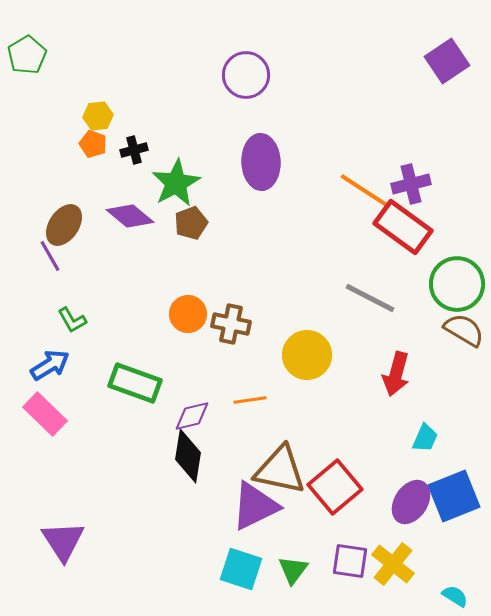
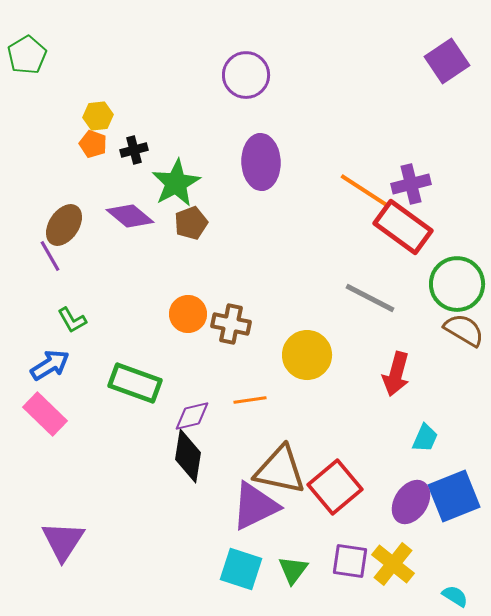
purple triangle at (63, 541): rotated 6 degrees clockwise
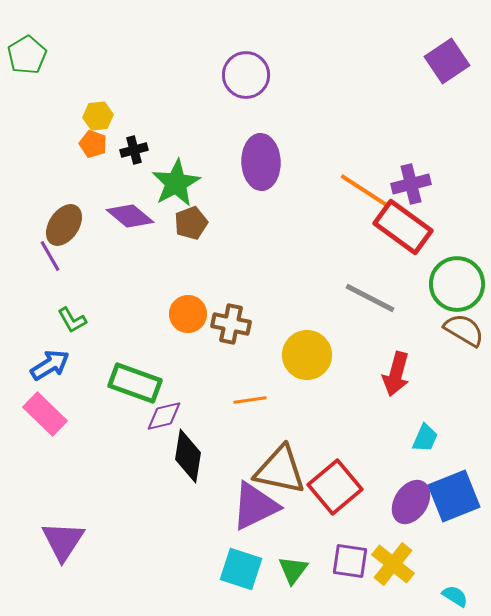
purple diamond at (192, 416): moved 28 px left
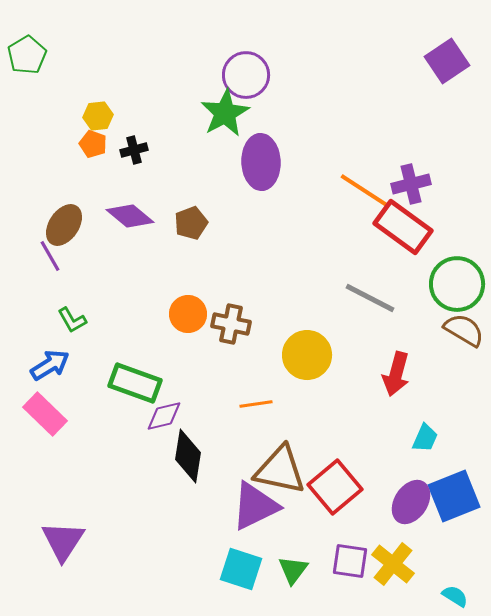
green star at (176, 183): moved 49 px right, 70 px up
orange line at (250, 400): moved 6 px right, 4 px down
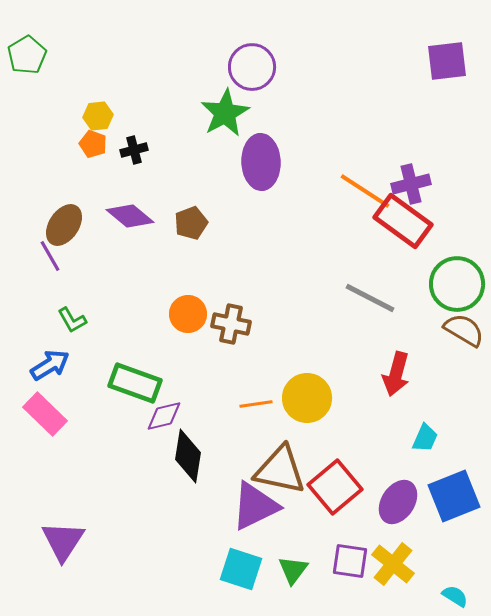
purple square at (447, 61): rotated 27 degrees clockwise
purple circle at (246, 75): moved 6 px right, 8 px up
red rectangle at (403, 227): moved 6 px up
yellow circle at (307, 355): moved 43 px down
purple ellipse at (411, 502): moved 13 px left
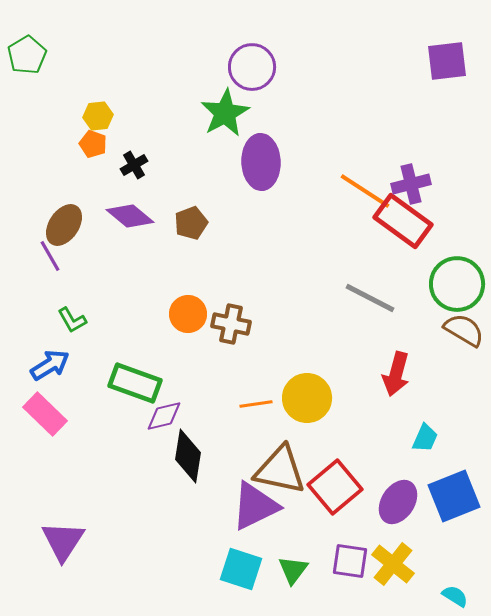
black cross at (134, 150): moved 15 px down; rotated 16 degrees counterclockwise
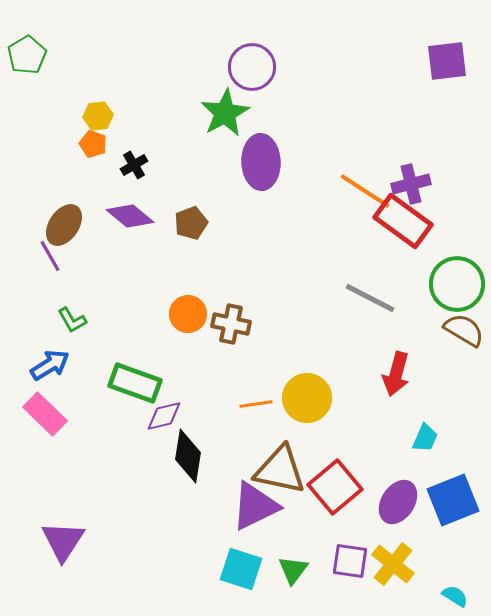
blue square at (454, 496): moved 1 px left, 4 px down
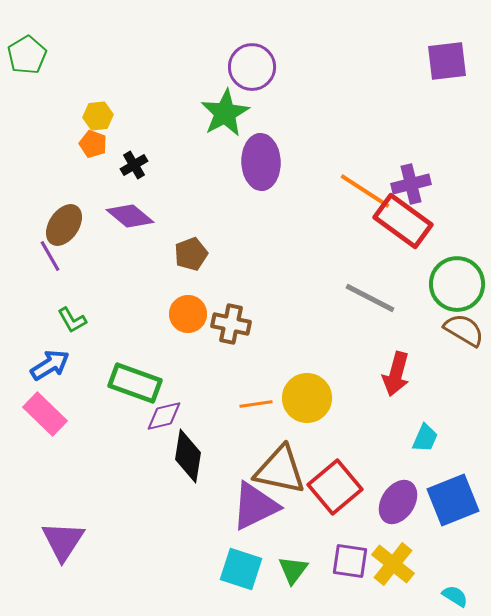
brown pentagon at (191, 223): moved 31 px down
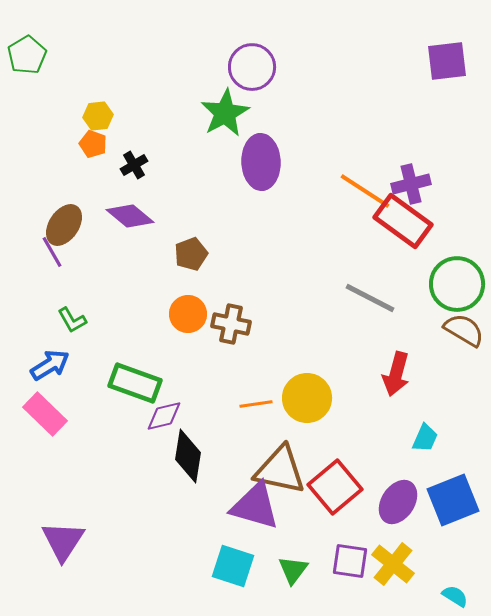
purple line at (50, 256): moved 2 px right, 4 px up
purple triangle at (255, 506): rotated 42 degrees clockwise
cyan square at (241, 569): moved 8 px left, 3 px up
